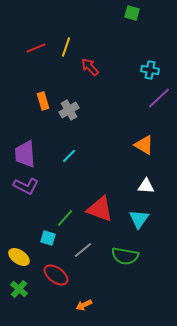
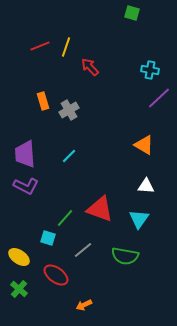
red line: moved 4 px right, 2 px up
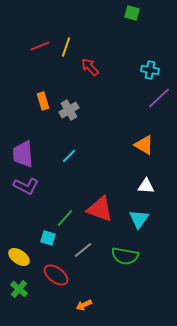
purple trapezoid: moved 2 px left
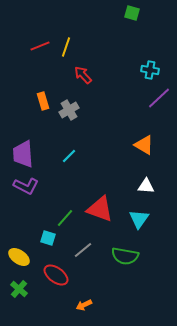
red arrow: moved 7 px left, 8 px down
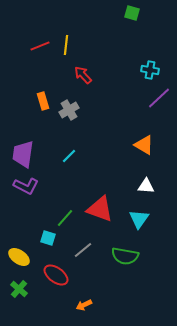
yellow line: moved 2 px up; rotated 12 degrees counterclockwise
purple trapezoid: rotated 12 degrees clockwise
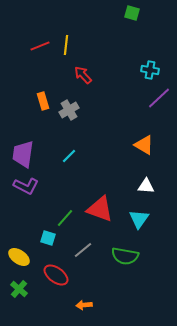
orange arrow: rotated 21 degrees clockwise
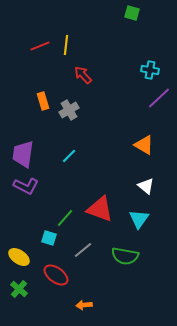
white triangle: rotated 36 degrees clockwise
cyan square: moved 1 px right
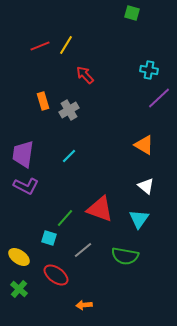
yellow line: rotated 24 degrees clockwise
cyan cross: moved 1 px left
red arrow: moved 2 px right
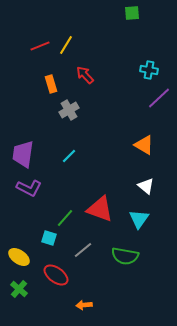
green square: rotated 21 degrees counterclockwise
orange rectangle: moved 8 px right, 17 px up
purple L-shape: moved 3 px right, 2 px down
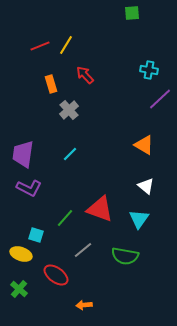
purple line: moved 1 px right, 1 px down
gray cross: rotated 12 degrees counterclockwise
cyan line: moved 1 px right, 2 px up
cyan square: moved 13 px left, 3 px up
yellow ellipse: moved 2 px right, 3 px up; rotated 15 degrees counterclockwise
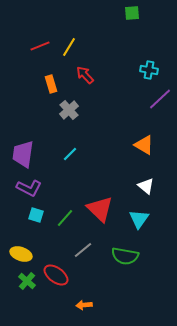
yellow line: moved 3 px right, 2 px down
red triangle: rotated 24 degrees clockwise
cyan square: moved 20 px up
green cross: moved 8 px right, 8 px up
